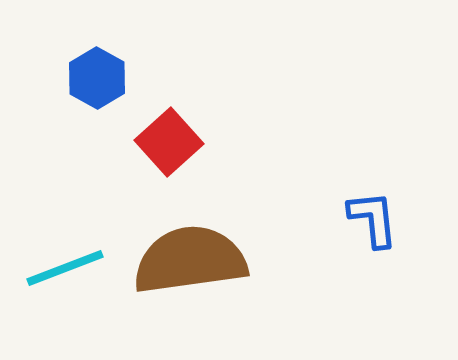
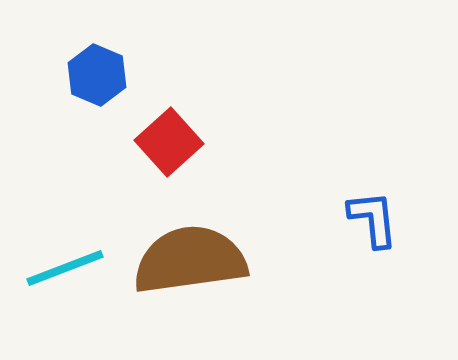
blue hexagon: moved 3 px up; rotated 6 degrees counterclockwise
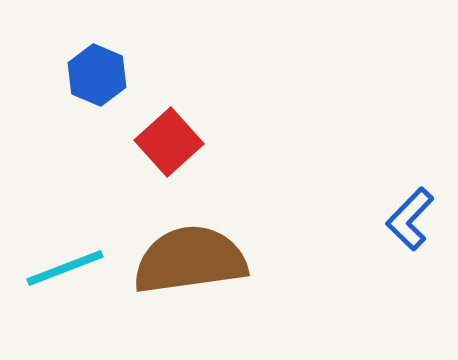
blue L-shape: moved 37 px right; rotated 130 degrees counterclockwise
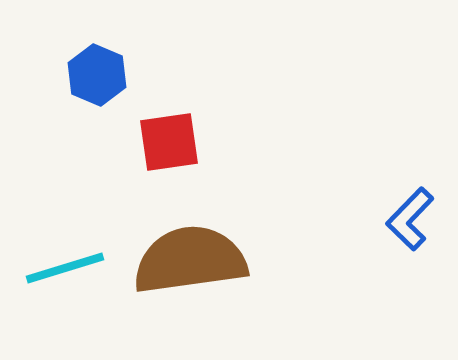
red square: rotated 34 degrees clockwise
cyan line: rotated 4 degrees clockwise
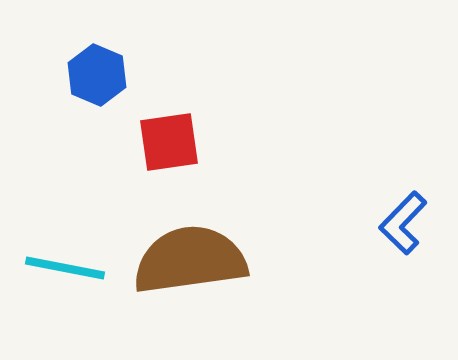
blue L-shape: moved 7 px left, 4 px down
cyan line: rotated 28 degrees clockwise
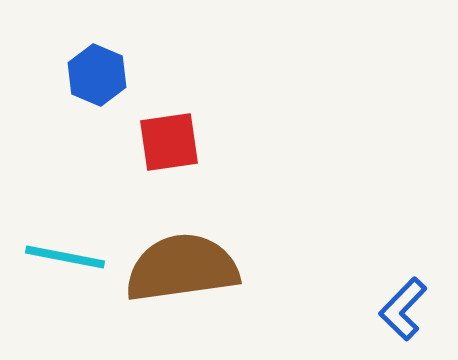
blue L-shape: moved 86 px down
brown semicircle: moved 8 px left, 8 px down
cyan line: moved 11 px up
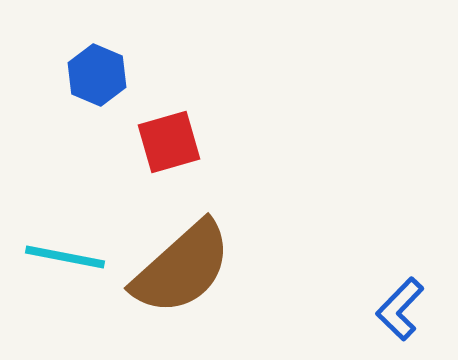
red square: rotated 8 degrees counterclockwise
brown semicircle: rotated 146 degrees clockwise
blue L-shape: moved 3 px left
